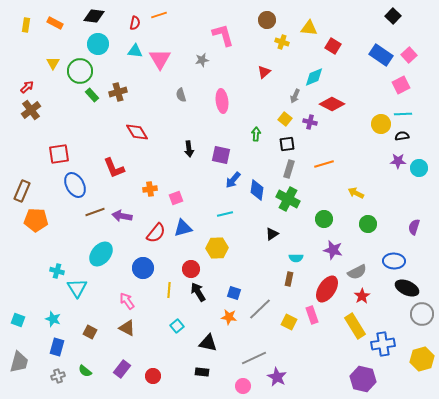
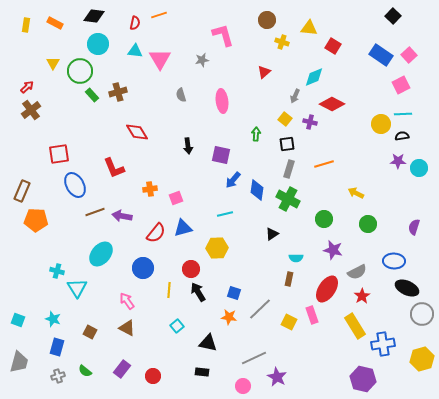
black arrow at (189, 149): moved 1 px left, 3 px up
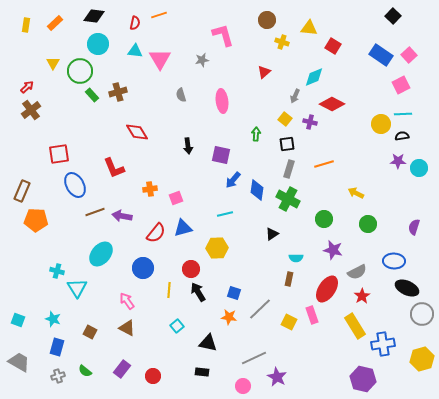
orange rectangle at (55, 23): rotated 70 degrees counterclockwise
gray trapezoid at (19, 362): rotated 75 degrees counterclockwise
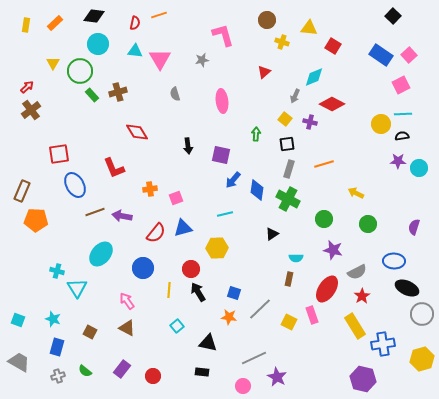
gray semicircle at (181, 95): moved 6 px left, 1 px up
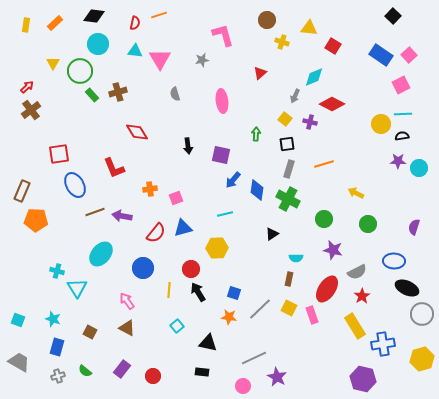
red triangle at (264, 72): moved 4 px left, 1 px down
yellow square at (289, 322): moved 14 px up
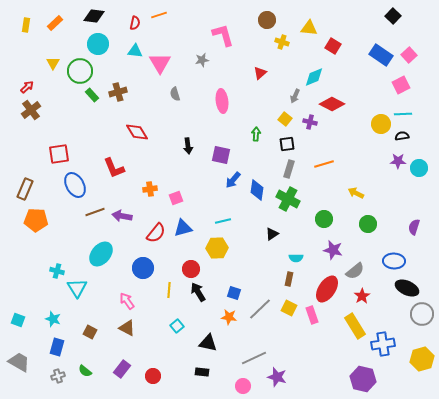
pink triangle at (160, 59): moved 4 px down
brown rectangle at (22, 191): moved 3 px right, 2 px up
cyan line at (225, 214): moved 2 px left, 7 px down
gray semicircle at (357, 272): moved 2 px left, 1 px up; rotated 12 degrees counterclockwise
purple star at (277, 377): rotated 12 degrees counterclockwise
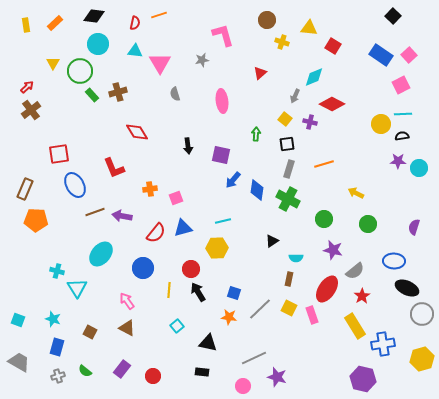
yellow rectangle at (26, 25): rotated 16 degrees counterclockwise
black triangle at (272, 234): moved 7 px down
